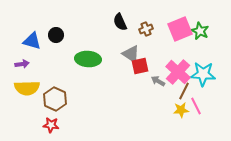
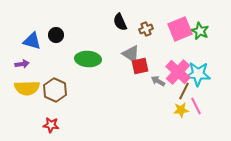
cyan star: moved 5 px left
brown hexagon: moved 9 px up
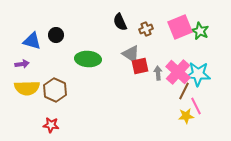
pink square: moved 2 px up
gray arrow: moved 8 px up; rotated 56 degrees clockwise
yellow star: moved 5 px right, 6 px down
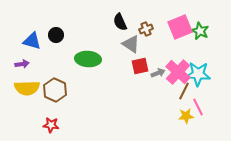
gray triangle: moved 10 px up
gray arrow: rotated 72 degrees clockwise
pink line: moved 2 px right, 1 px down
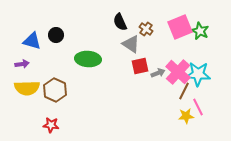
brown cross: rotated 32 degrees counterclockwise
